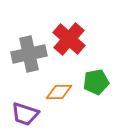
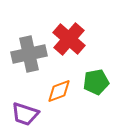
orange diamond: moved 1 px up; rotated 20 degrees counterclockwise
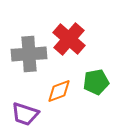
gray cross: rotated 8 degrees clockwise
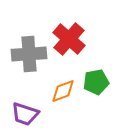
orange diamond: moved 4 px right
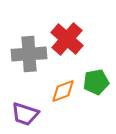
red cross: moved 2 px left
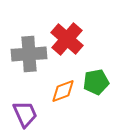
purple trapezoid: rotated 132 degrees counterclockwise
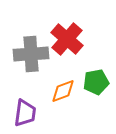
gray cross: moved 2 px right
purple trapezoid: moved 1 px up; rotated 32 degrees clockwise
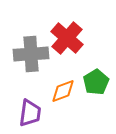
red cross: moved 1 px up
green pentagon: rotated 20 degrees counterclockwise
purple trapezoid: moved 5 px right
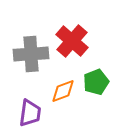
red cross: moved 5 px right, 3 px down
green pentagon: rotated 10 degrees clockwise
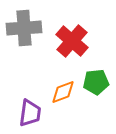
gray cross: moved 7 px left, 26 px up
green pentagon: rotated 15 degrees clockwise
orange diamond: moved 1 px down
